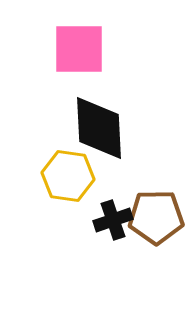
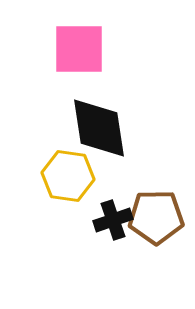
black diamond: rotated 6 degrees counterclockwise
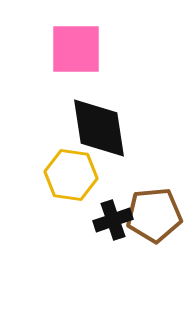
pink square: moved 3 px left
yellow hexagon: moved 3 px right, 1 px up
brown pentagon: moved 2 px left, 2 px up; rotated 4 degrees counterclockwise
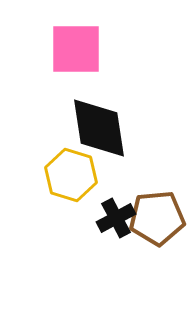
yellow hexagon: rotated 9 degrees clockwise
brown pentagon: moved 3 px right, 3 px down
black cross: moved 3 px right, 2 px up; rotated 9 degrees counterclockwise
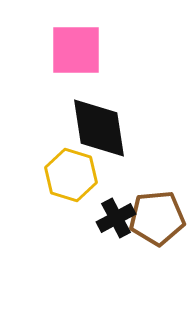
pink square: moved 1 px down
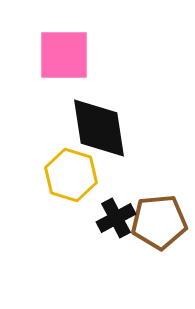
pink square: moved 12 px left, 5 px down
brown pentagon: moved 2 px right, 4 px down
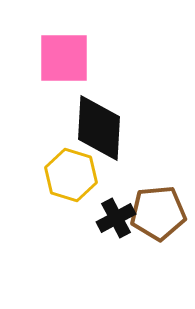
pink square: moved 3 px down
black diamond: rotated 12 degrees clockwise
brown pentagon: moved 1 px left, 9 px up
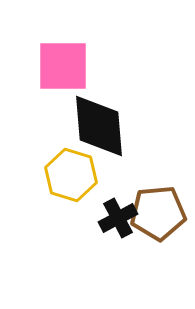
pink square: moved 1 px left, 8 px down
black diamond: moved 2 px up; rotated 8 degrees counterclockwise
black cross: moved 2 px right
